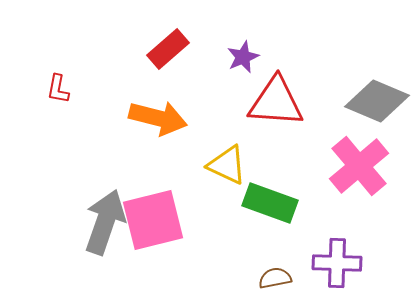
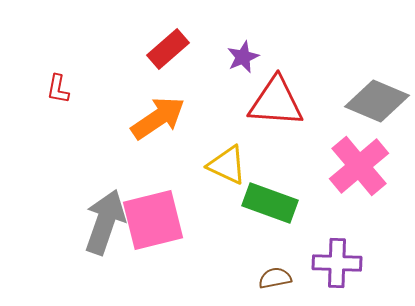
orange arrow: rotated 48 degrees counterclockwise
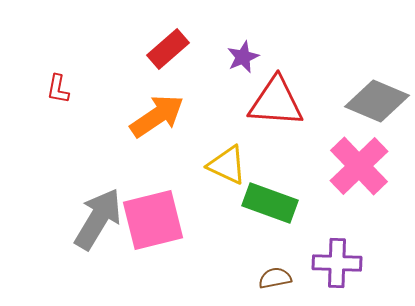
orange arrow: moved 1 px left, 2 px up
pink cross: rotated 4 degrees counterclockwise
gray arrow: moved 7 px left, 3 px up; rotated 12 degrees clockwise
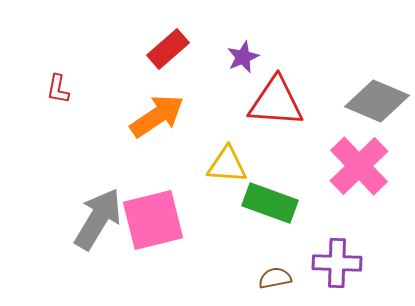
yellow triangle: rotated 21 degrees counterclockwise
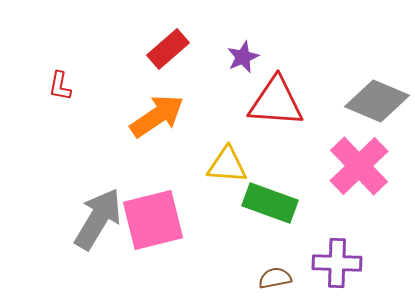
red L-shape: moved 2 px right, 3 px up
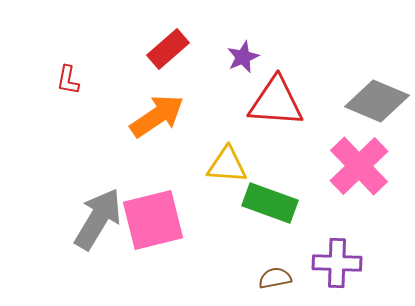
red L-shape: moved 8 px right, 6 px up
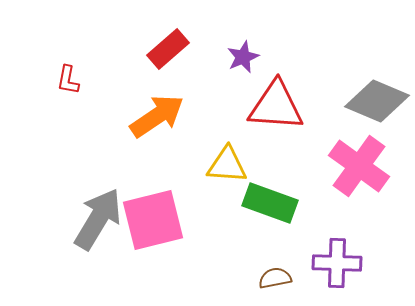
red triangle: moved 4 px down
pink cross: rotated 10 degrees counterclockwise
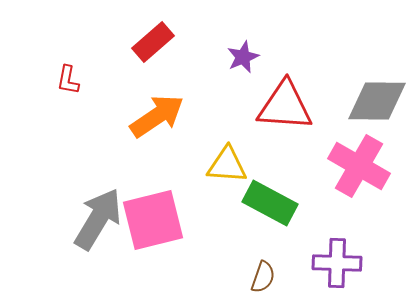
red rectangle: moved 15 px left, 7 px up
gray diamond: rotated 22 degrees counterclockwise
red triangle: moved 9 px right
pink cross: rotated 6 degrees counterclockwise
green rectangle: rotated 8 degrees clockwise
brown semicircle: moved 12 px left, 1 px up; rotated 120 degrees clockwise
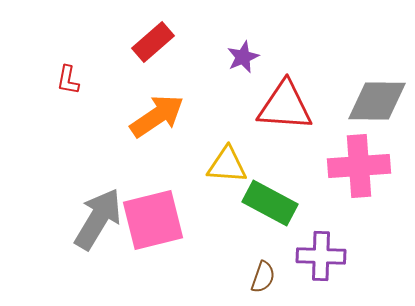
pink cross: rotated 34 degrees counterclockwise
purple cross: moved 16 px left, 7 px up
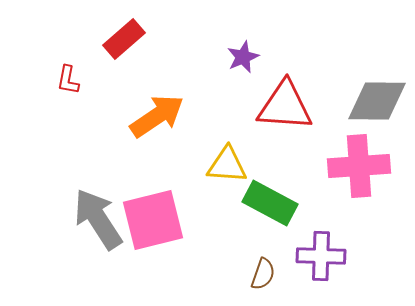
red rectangle: moved 29 px left, 3 px up
gray arrow: rotated 64 degrees counterclockwise
brown semicircle: moved 3 px up
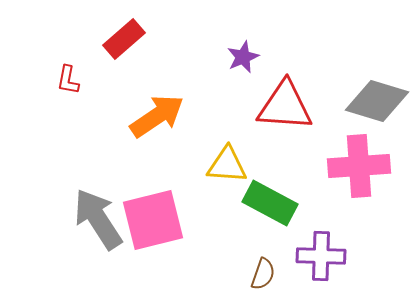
gray diamond: rotated 16 degrees clockwise
